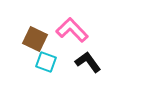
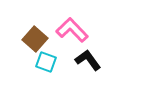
brown square: rotated 15 degrees clockwise
black L-shape: moved 2 px up
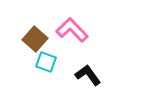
black L-shape: moved 15 px down
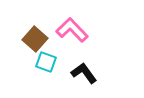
black L-shape: moved 4 px left, 2 px up
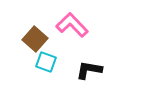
pink L-shape: moved 5 px up
black L-shape: moved 5 px right, 3 px up; rotated 44 degrees counterclockwise
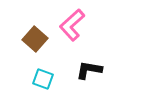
pink L-shape: rotated 88 degrees counterclockwise
cyan square: moved 3 px left, 17 px down
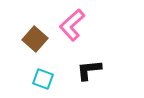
black L-shape: rotated 16 degrees counterclockwise
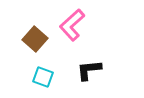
cyan square: moved 2 px up
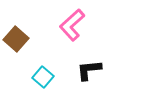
brown square: moved 19 px left
cyan square: rotated 20 degrees clockwise
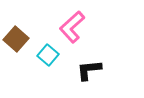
pink L-shape: moved 2 px down
cyan square: moved 5 px right, 22 px up
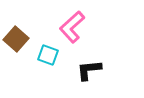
cyan square: rotated 20 degrees counterclockwise
